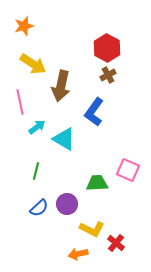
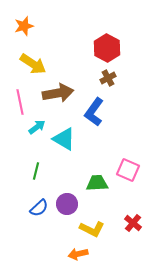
brown cross: moved 3 px down
brown arrow: moved 3 px left, 7 px down; rotated 112 degrees counterclockwise
red cross: moved 17 px right, 20 px up
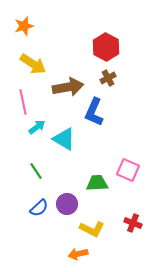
red hexagon: moved 1 px left, 1 px up
brown arrow: moved 10 px right, 6 px up
pink line: moved 3 px right
blue L-shape: rotated 12 degrees counterclockwise
green line: rotated 48 degrees counterclockwise
red cross: rotated 18 degrees counterclockwise
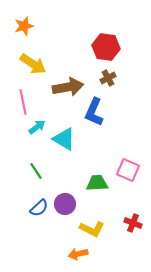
red hexagon: rotated 20 degrees counterclockwise
purple circle: moved 2 px left
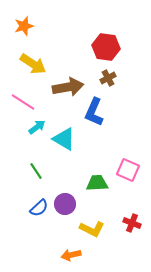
pink line: rotated 45 degrees counterclockwise
red cross: moved 1 px left
orange arrow: moved 7 px left, 1 px down
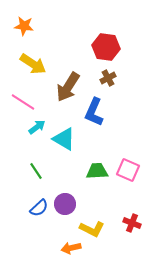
orange star: rotated 24 degrees clockwise
brown arrow: rotated 132 degrees clockwise
green trapezoid: moved 12 px up
orange arrow: moved 7 px up
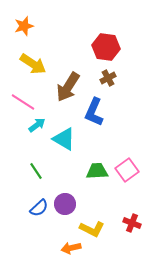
orange star: rotated 24 degrees counterclockwise
cyan arrow: moved 2 px up
pink square: moved 1 px left; rotated 30 degrees clockwise
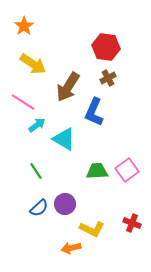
orange star: rotated 18 degrees counterclockwise
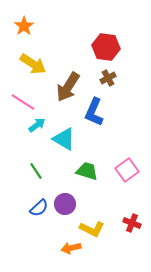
green trapezoid: moved 10 px left; rotated 20 degrees clockwise
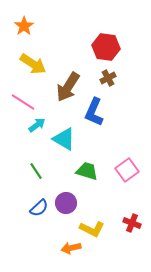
purple circle: moved 1 px right, 1 px up
